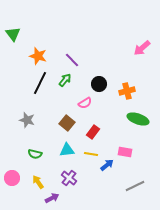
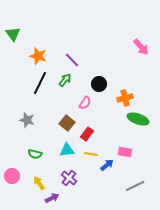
pink arrow: moved 1 px left, 1 px up; rotated 90 degrees counterclockwise
orange cross: moved 2 px left, 7 px down
pink semicircle: rotated 24 degrees counterclockwise
red rectangle: moved 6 px left, 2 px down
pink circle: moved 2 px up
yellow arrow: moved 1 px right, 1 px down
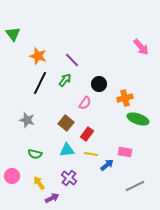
brown square: moved 1 px left
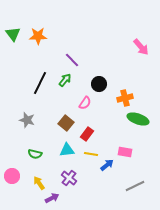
orange star: moved 20 px up; rotated 18 degrees counterclockwise
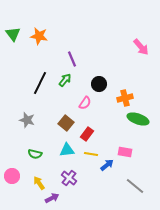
orange star: moved 1 px right; rotated 12 degrees clockwise
purple line: moved 1 px up; rotated 21 degrees clockwise
gray line: rotated 66 degrees clockwise
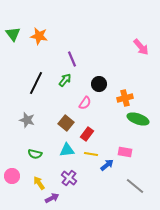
black line: moved 4 px left
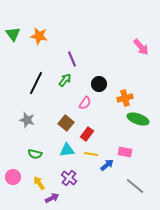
pink circle: moved 1 px right, 1 px down
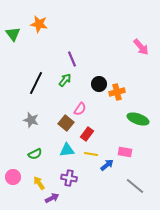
orange star: moved 12 px up
orange cross: moved 8 px left, 6 px up
pink semicircle: moved 5 px left, 6 px down
gray star: moved 4 px right
green semicircle: rotated 40 degrees counterclockwise
purple cross: rotated 28 degrees counterclockwise
